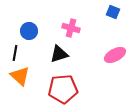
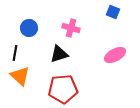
blue circle: moved 3 px up
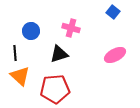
blue square: rotated 16 degrees clockwise
blue circle: moved 2 px right, 3 px down
black line: rotated 14 degrees counterclockwise
red pentagon: moved 8 px left
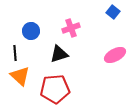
pink cross: rotated 36 degrees counterclockwise
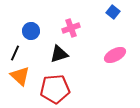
black line: rotated 28 degrees clockwise
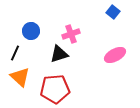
pink cross: moved 6 px down
orange triangle: moved 1 px down
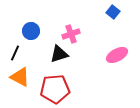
pink ellipse: moved 2 px right
orange triangle: rotated 15 degrees counterclockwise
